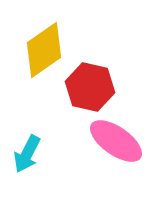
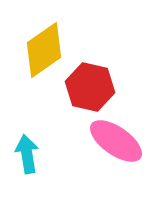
cyan arrow: rotated 144 degrees clockwise
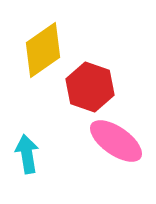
yellow diamond: moved 1 px left
red hexagon: rotated 6 degrees clockwise
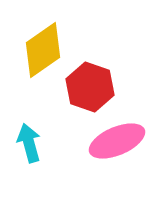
pink ellipse: moved 1 px right; rotated 58 degrees counterclockwise
cyan arrow: moved 2 px right, 11 px up; rotated 6 degrees counterclockwise
